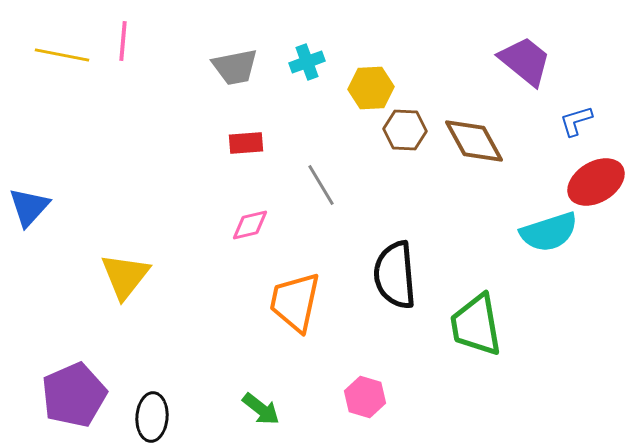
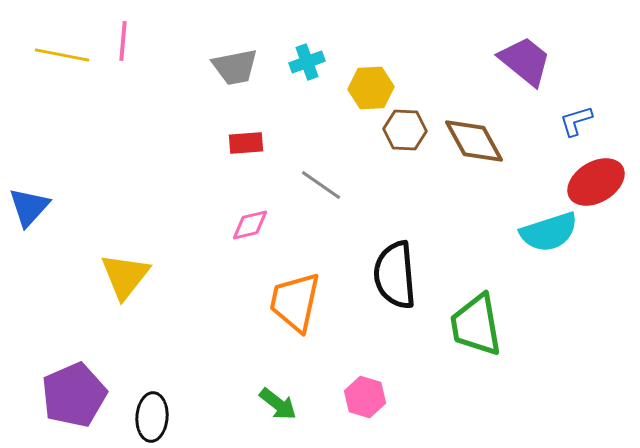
gray line: rotated 24 degrees counterclockwise
green arrow: moved 17 px right, 5 px up
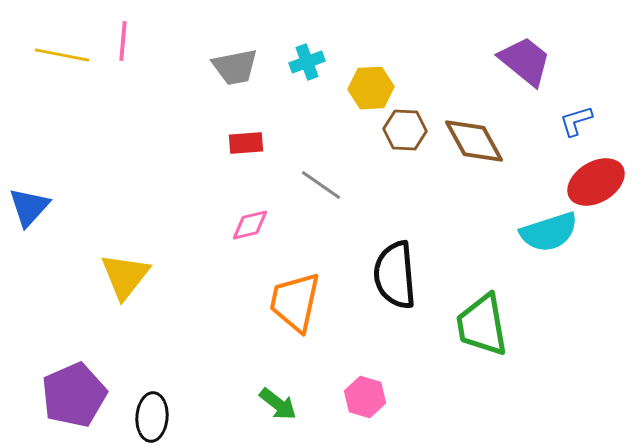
green trapezoid: moved 6 px right
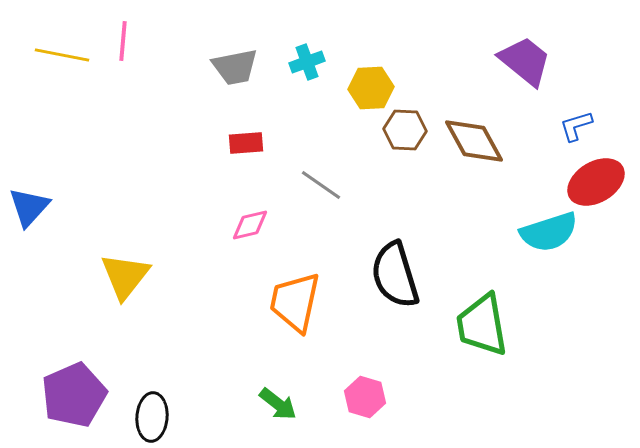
blue L-shape: moved 5 px down
black semicircle: rotated 12 degrees counterclockwise
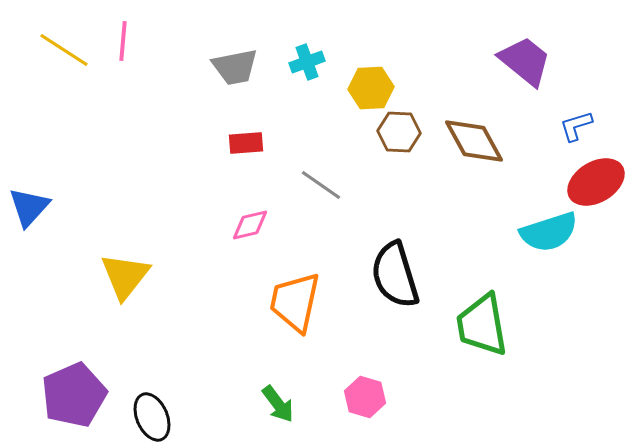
yellow line: moved 2 px right, 5 px up; rotated 22 degrees clockwise
brown hexagon: moved 6 px left, 2 px down
green arrow: rotated 15 degrees clockwise
black ellipse: rotated 27 degrees counterclockwise
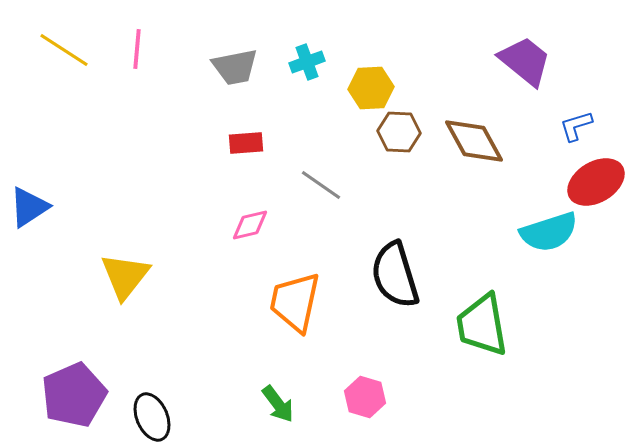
pink line: moved 14 px right, 8 px down
blue triangle: rotated 15 degrees clockwise
